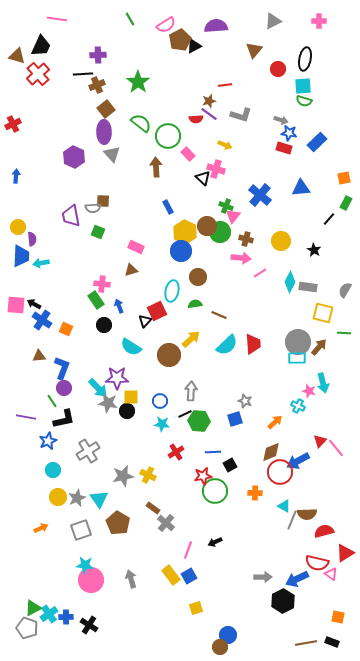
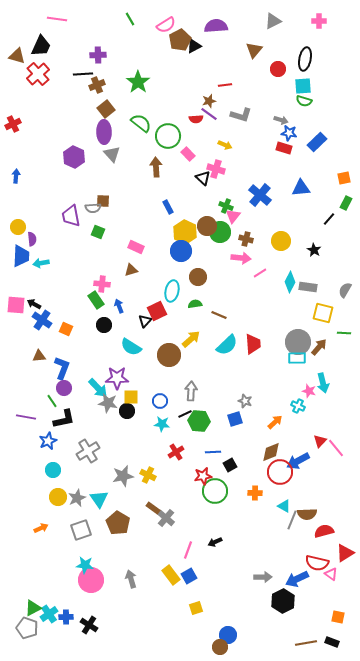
gray cross at (166, 523): moved 5 px up
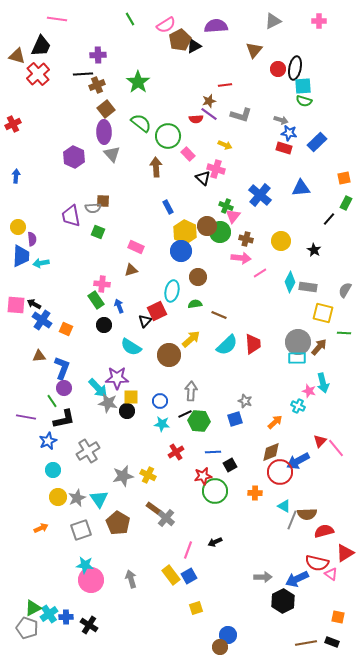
black ellipse at (305, 59): moved 10 px left, 9 px down
